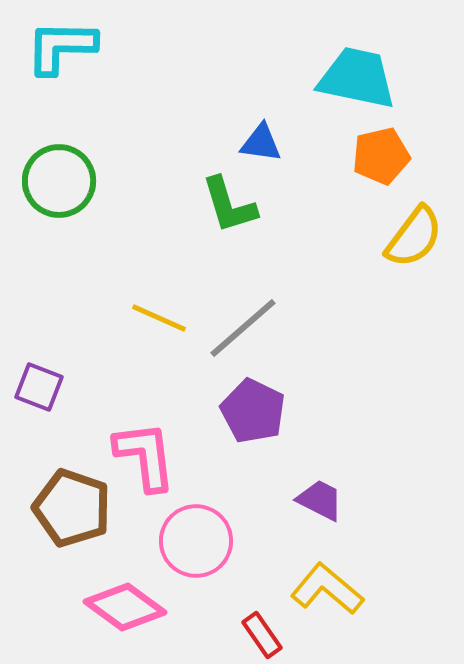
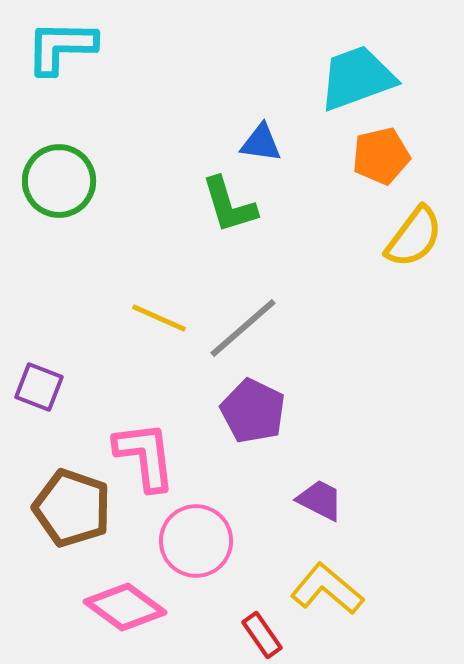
cyan trapezoid: rotated 32 degrees counterclockwise
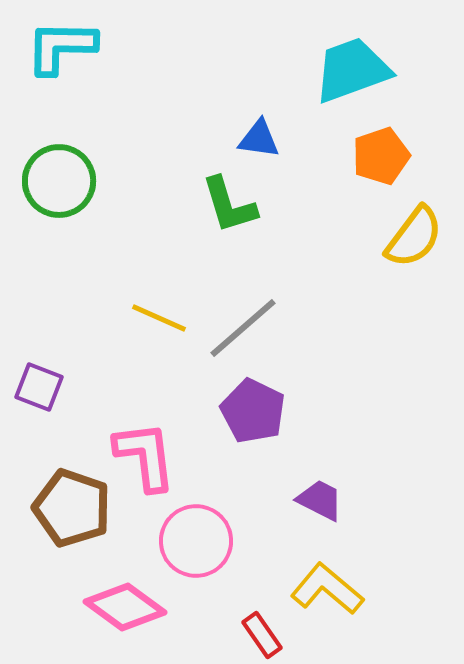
cyan trapezoid: moved 5 px left, 8 px up
blue triangle: moved 2 px left, 4 px up
orange pentagon: rotated 6 degrees counterclockwise
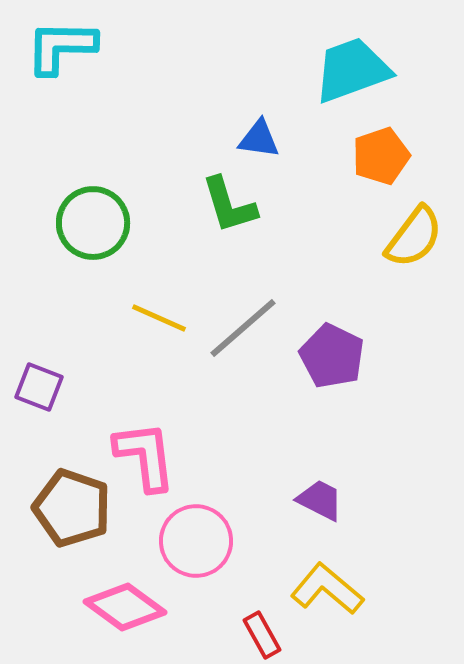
green circle: moved 34 px right, 42 px down
purple pentagon: moved 79 px right, 55 px up
red rectangle: rotated 6 degrees clockwise
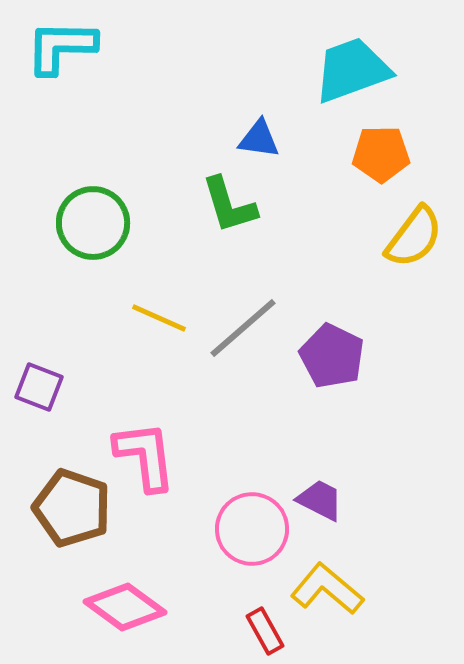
orange pentagon: moved 2 px up; rotated 18 degrees clockwise
pink circle: moved 56 px right, 12 px up
red rectangle: moved 3 px right, 4 px up
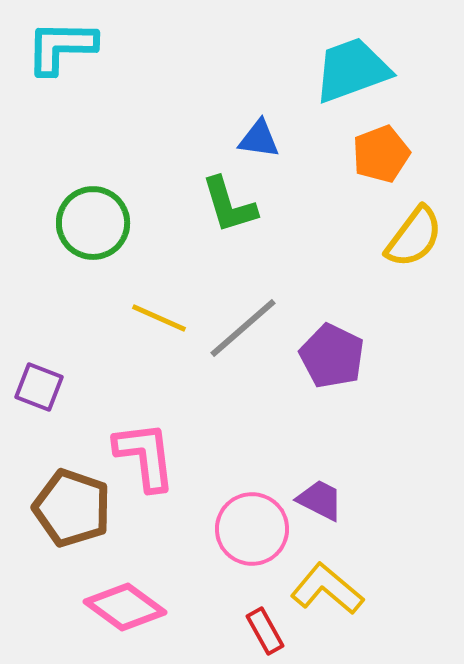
orange pentagon: rotated 20 degrees counterclockwise
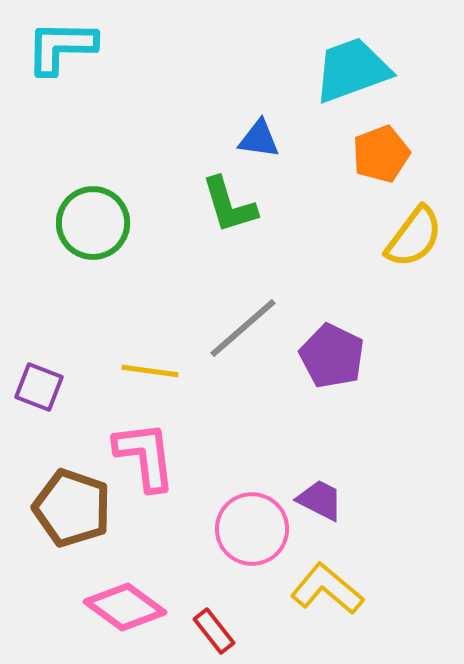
yellow line: moved 9 px left, 53 px down; rotated 16 degrees counterclockwise
red rectangle: moved 51 px left; rotated 9 degrees counterclockwise
